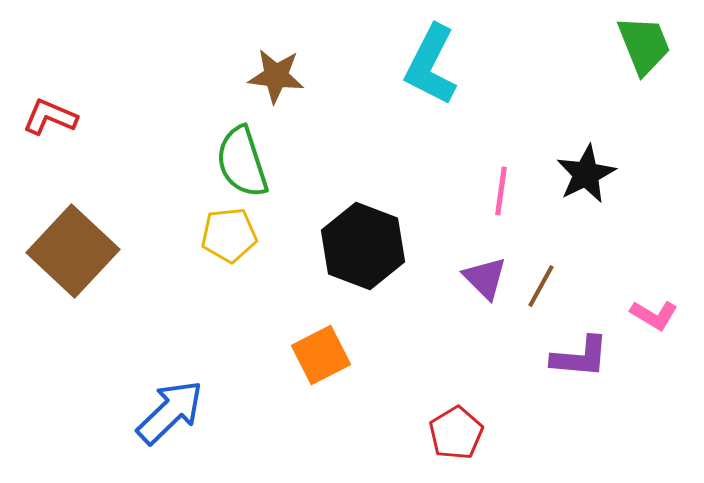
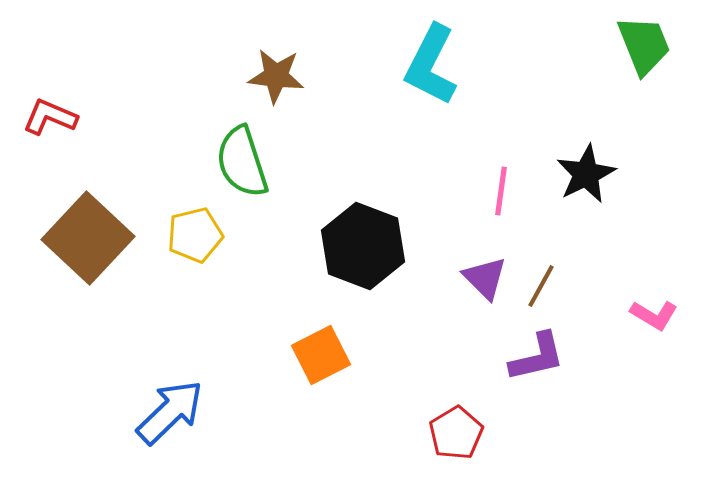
yellow pentagon: moved 34 px left; rotated 8 degrees counterclockwise
brown square: moved 15 px right, 13 px up
purple L-shape: moved 43 px left; rotated 18 degrees counterclockwise
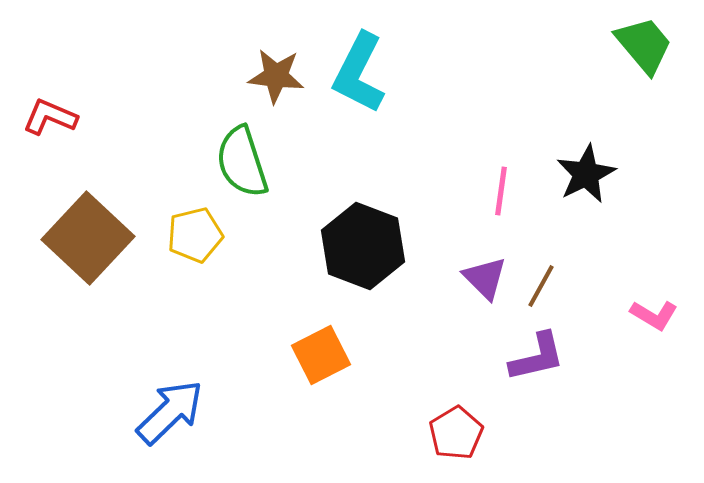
green trapezoid: rotated 18 degrees counterclockwise
cyan L-shape: moved 72 px left, 8 px down
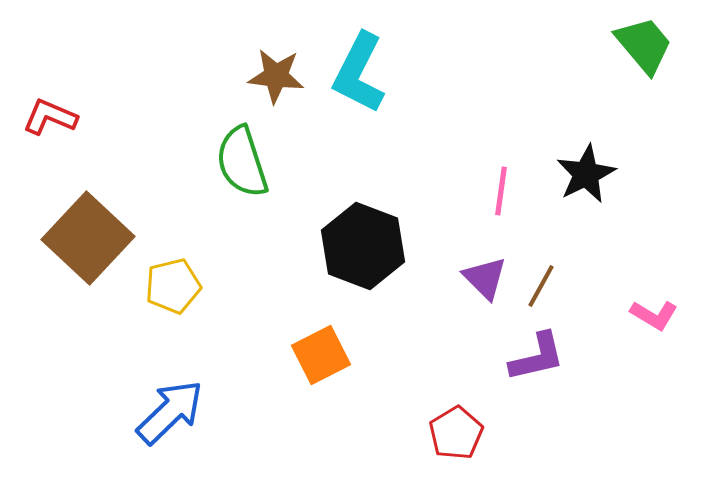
yellow pentagon: moved 22 px left, 51 px down
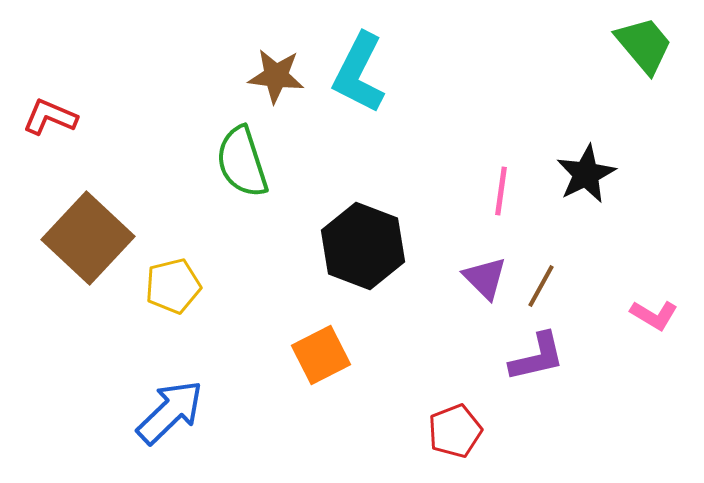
red pentagon: moved 1 px left, 2 px up; rotated 10 degrees clockwise
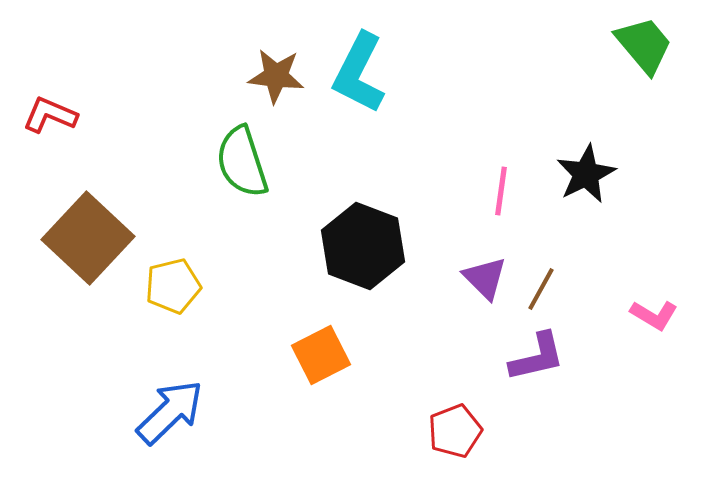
red L-shape: moved 2 px up
brown line: moved 3 px down
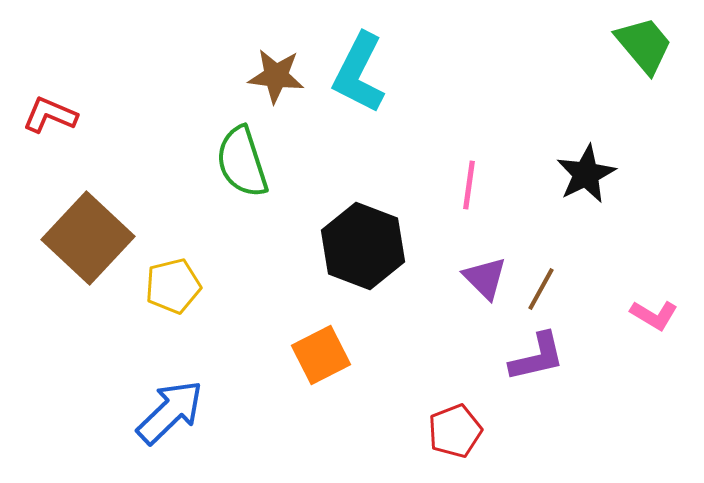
pink line: moved 32 px left, 6 px up
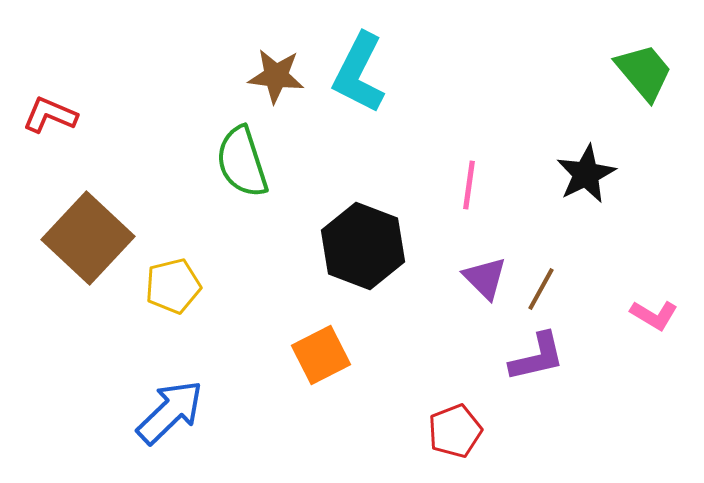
green trapezoid: moved 27 px down
